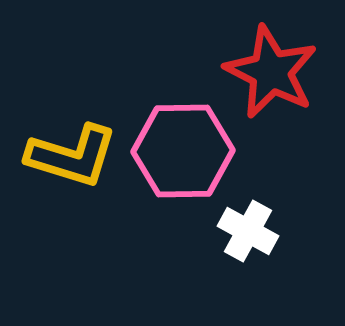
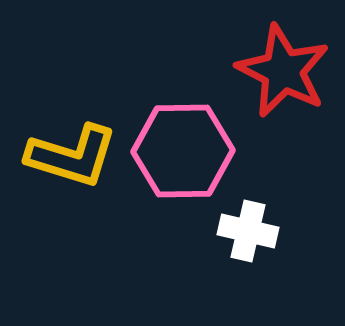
red star: moved 12 px right, 1 px up
white cross: rotated 16 degrees counterclockwise
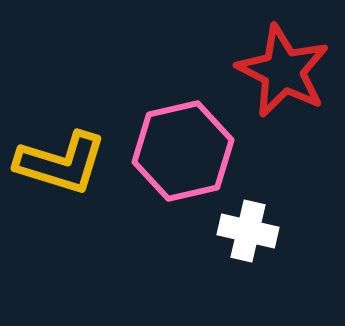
pink hexagon: rotated 12 degrees counterclockwise
yellow L-shape: moved 11 px left, 7 px down
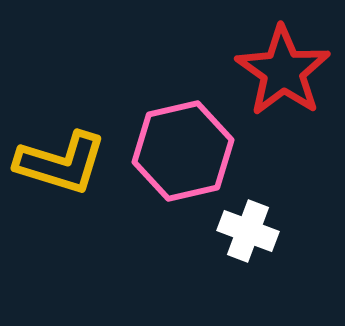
red star: rotated 8 degrees clockwise
white cross: rotated 8 degrees clockwise
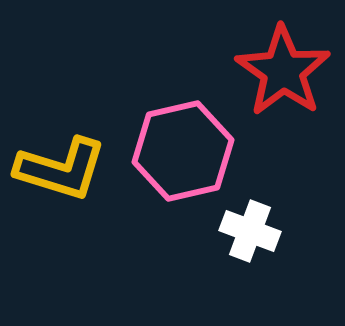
yellow L-shape: moved 6 px down
white cross: moved 2 px right
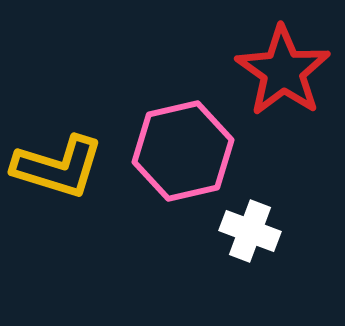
yellow L-shape: moved 3 px left, 2 px up
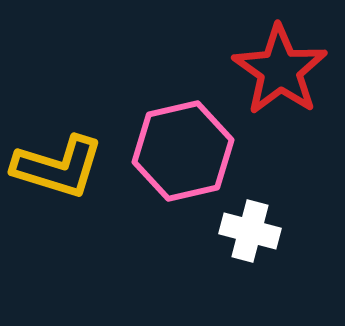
red star: moved 3 px left, 1 px up
white cross: rotated 6 degrees counterclockwise
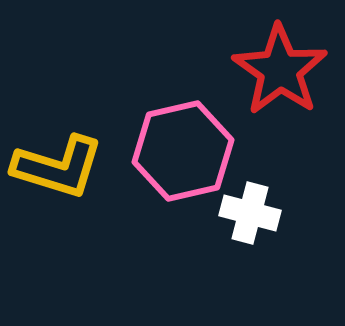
white cross: moved 18 px up
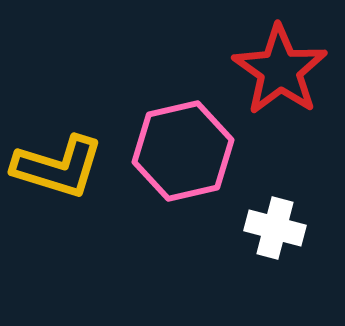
white cross: moved 25 px right, 15 px down
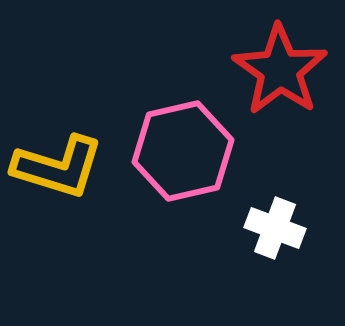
white cross: rotated 6 degrees clockwise
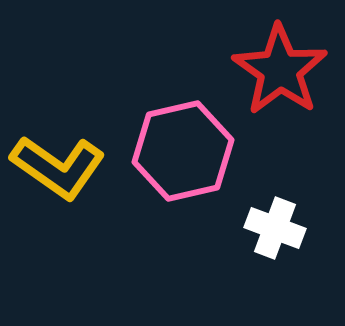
yellow L-shape: rotated 18 degrees clockwise
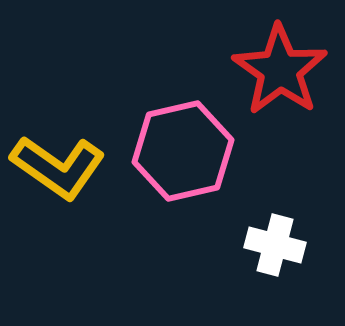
white cross: moved 17 px down; rotated 6 degrees counterclockwise
